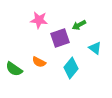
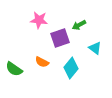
orange semicircle: moved 3 px right
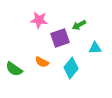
cyan triangle: rotated 40 degrees counterclockwise
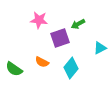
green arrow: moved 1 px left, 1 px up
cyan triangle: moved 5 px right; rotated 24 degrees counterclockwise
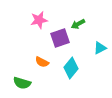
pink star: rotated 18 degrees counterclockwise
green semicircle: moved 8 px right, 14 px down; rotated 18 degrees counterclockwise
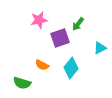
green arrow: rotated 24 degrees counterclockwise
orange semicircle: moved 3 px down
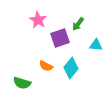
pink star: moved 1 px left; rotated 30 degrees counterclockwise
cyan triangle: moved 4 px left, 3 px up; rotated 32 degrees clockwise
orange semicircle: moved 4 px right, 1 px down
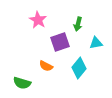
green arrow: rotated 24 degrees counterclockwise
purple square: moved 4 px down
cyan triangle: moved 2 px up; rotated 16 degrees counterclockwise
cyan diamond: moved 8 px right
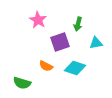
cyan diamond: moved 4 px left; rotated 70 degrees clockwise
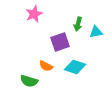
pink star: moved 4 px left, 6 px up; rotated 18 degrees clockwise
cyan triangle: moved 11 px up
cyan diamond: moved 1 px up
green semicircle: moved 7 px right, 2 px up
